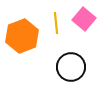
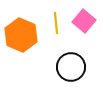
pink square: moved 2 px down
orange hexagon: moved 1 px left, 1 px up; rotated 16 degrees counterclockwise
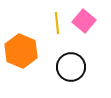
yellow line: moved 1 px right
orange hexagon: moved 16 px down
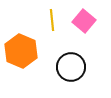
yellow line: moved 5 px left, 3 px up
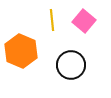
black circle: moved 2 px up
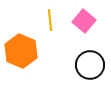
yellow line: moved 2 px left
black circle: moved 19 px right
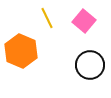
yellow line: moved 3 px left, 2 px up; rotated 20 degrees counterclockwise
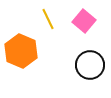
yellow line: moved 1 px right, 1 px down
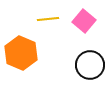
yellow line: rotated 70 degrees counterclockwise
orange hexagon: moved 2 px down
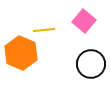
yellow line: moved 4 px left, 11 px down
black circle: moved 1 px right, 1 px up
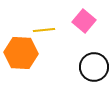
orange hexagon: rotated 20 degrees counterclockwise
black circle: moved 3 px right, 3 px down
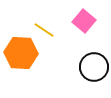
yellow line: rotated 40 degrees clockwise
